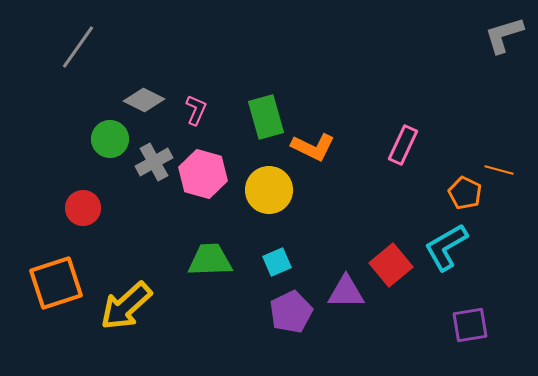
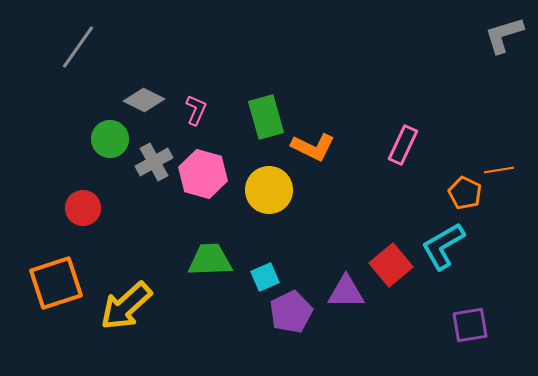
orange line: rotated 24 degrees counterclockwise
cyan L-shape: moved 3 px left, 1 px up
cyan square: moved 12 px left, 15 px down
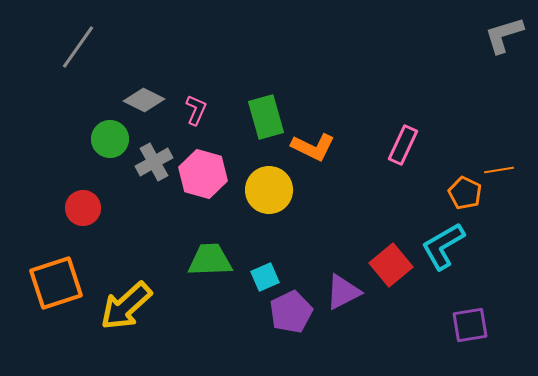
purple triangle: moved 3 px left; rotated 27 degrees counterclockwise
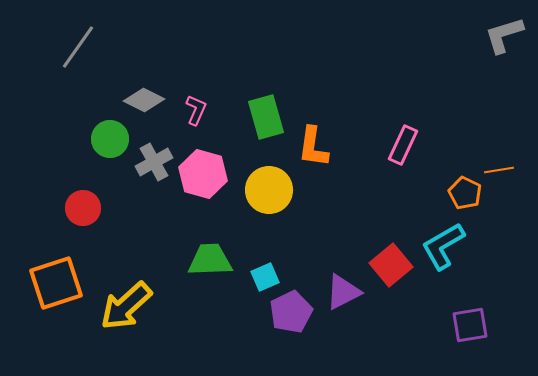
orange L-shape: rotated 72 degrees clockwise
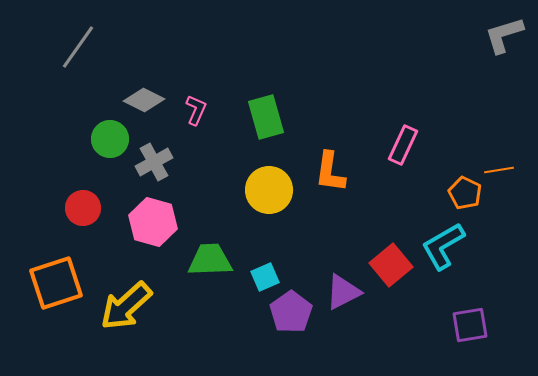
orange L-shape: moved 17 px right, 25 px down
pink hexagon: moved 50 px left, 48 px down
purple pentagon: rotated 9 degrees counterclockwise
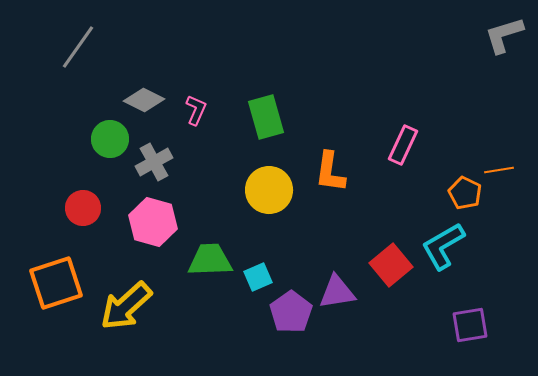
cyan square: moved 7 px left
purple triangle: moved 6 px left; rotated 18 degrees clockwise
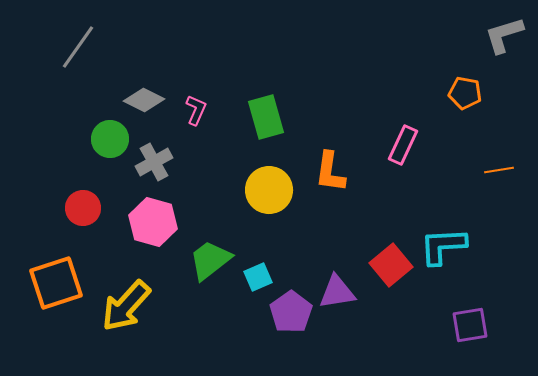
orange pentagon: moved 100 px up; rotated 16 degrees counterclockwise
cyan L-shape: rotated 27 degrees clockwise
green trapezoid: rotated 36 degrees counterclockwise
yellow arrow: rotated 6 degrees counterclockwise
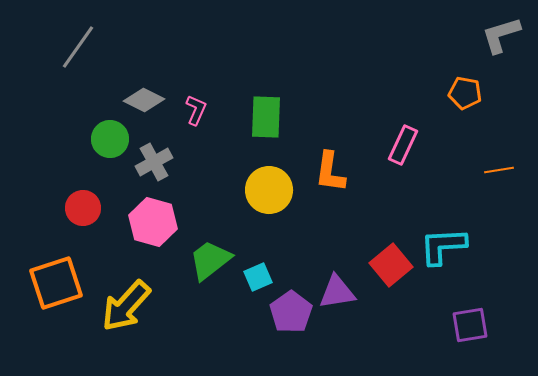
gray L-shape: moved 3 px left
green rectangle: rotated 18 degrees clockwise
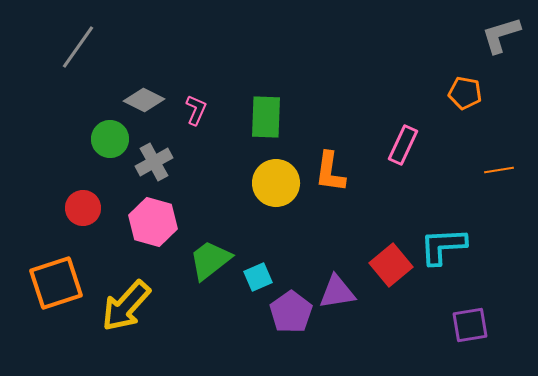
yellow circle: moved 7 px right, 7 px up
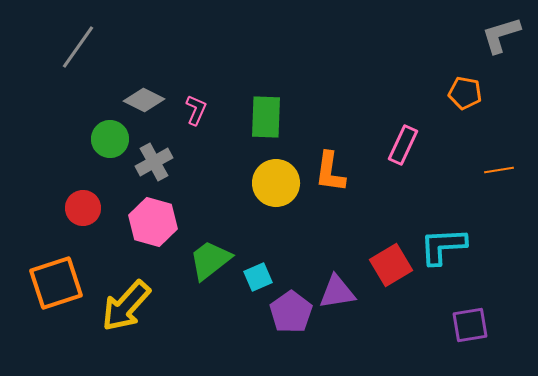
red square: rotated 9 degrees clockwise
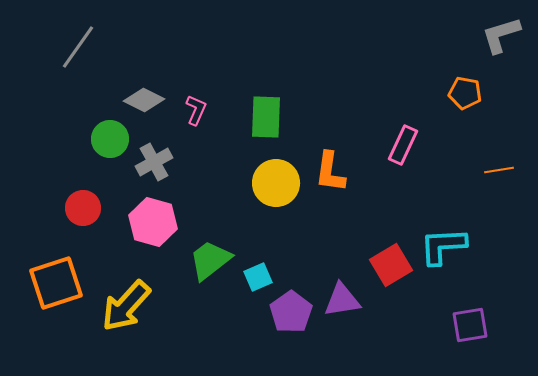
purple triangle: moved 5 px right, 8 px down
